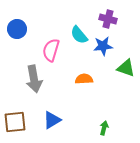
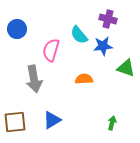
green arrow: moved 8 px right, 5 px up
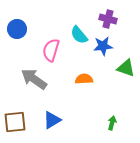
gray arrow: rotated 136 degrees clockwise
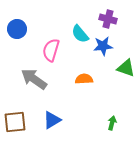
cyan semicircle: moved 1 px right, 1 px up
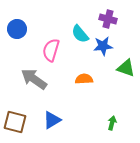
brown square: rotated 20 degrees clockwise
